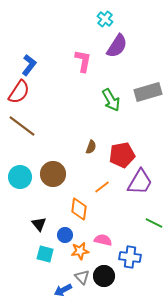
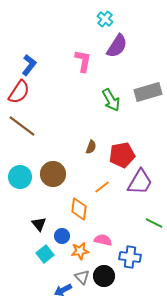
blue circle: moved 3 px left, 1 px down
cyan square: rotated 36 degrees clockwise
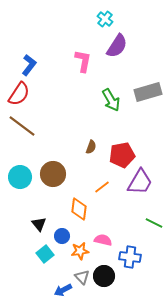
red semicircle: moved 2 px down
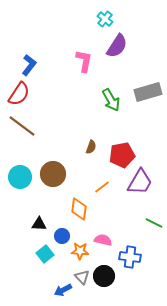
pink L-shape: moved 1 px right
black triangle: rotated 49 degrees counterclockwise
orange star: rotated 12 degrees clockwise
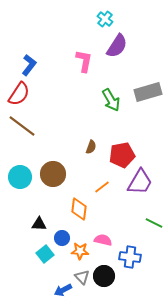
blue circle: moved 2 px down
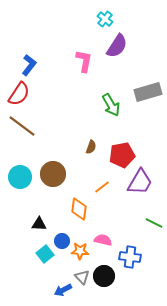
green arrow: moved 5 px down
blue circle: moved 3 px down
